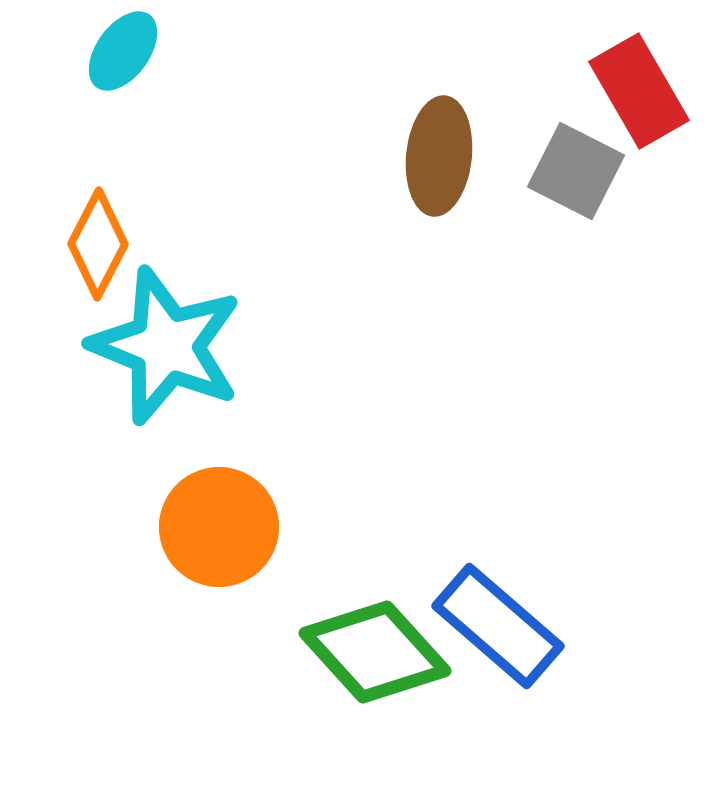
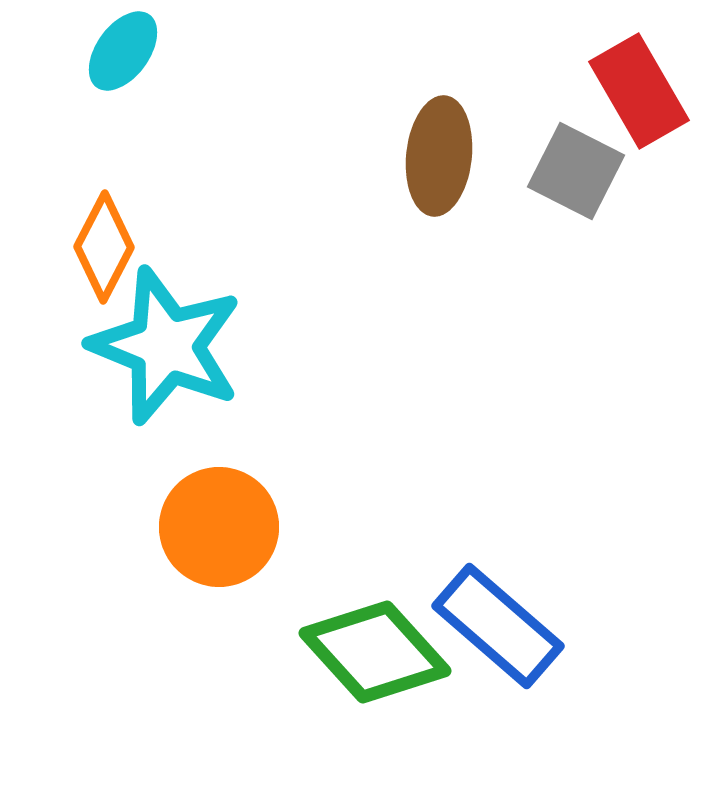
orange diamond: moved 6 px right, 3 px down
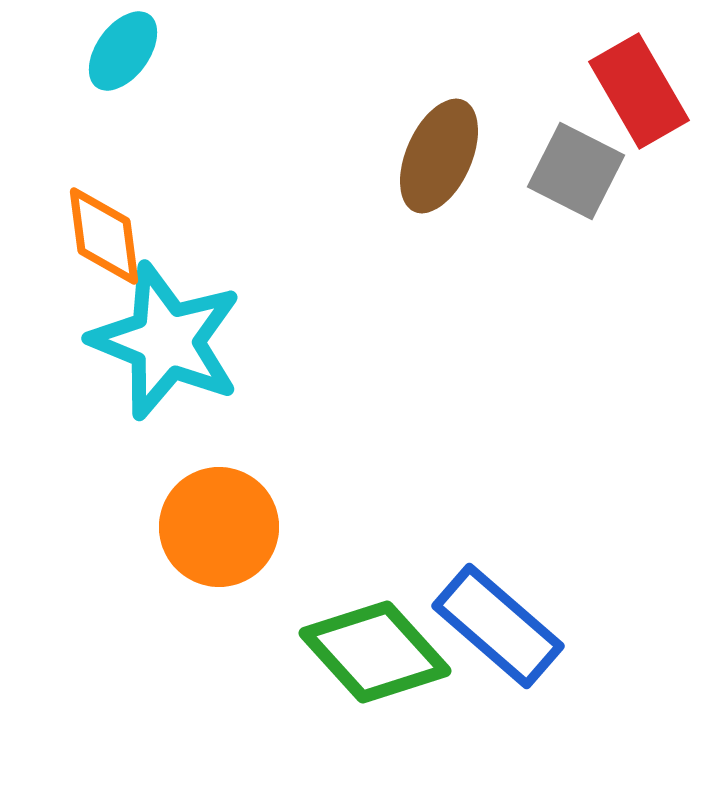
brown ellipse: rotated 18 degrees clockwise
orange diamond: moved 11 px up; rotated 35 degrees counterclockwise
cyan star: moved 5 px up
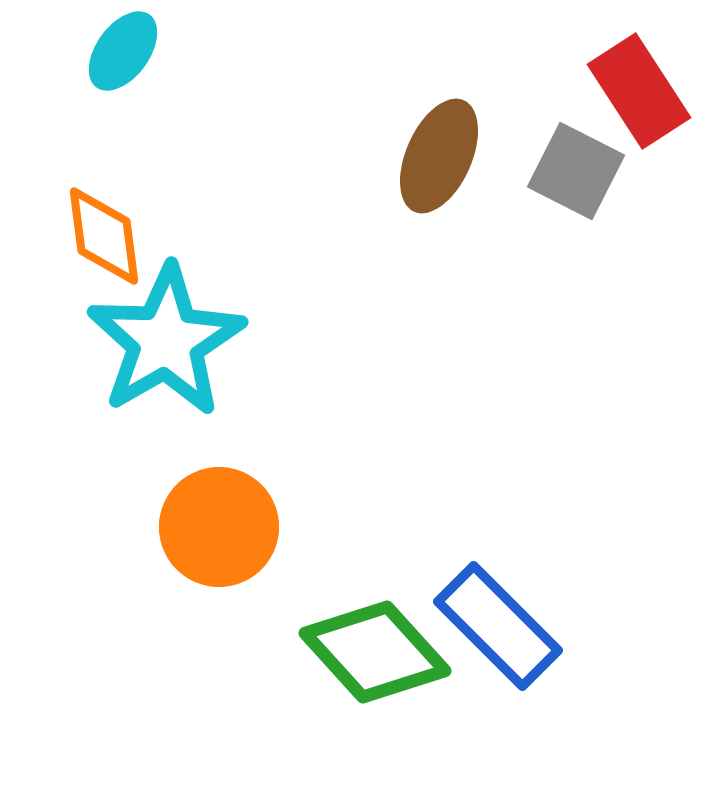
red rectangle: rotated 3 degrees counterclockwise
cyan star: rotated 20 degrees clockwise
blue rectangle: rotated 4 degrees clockwise
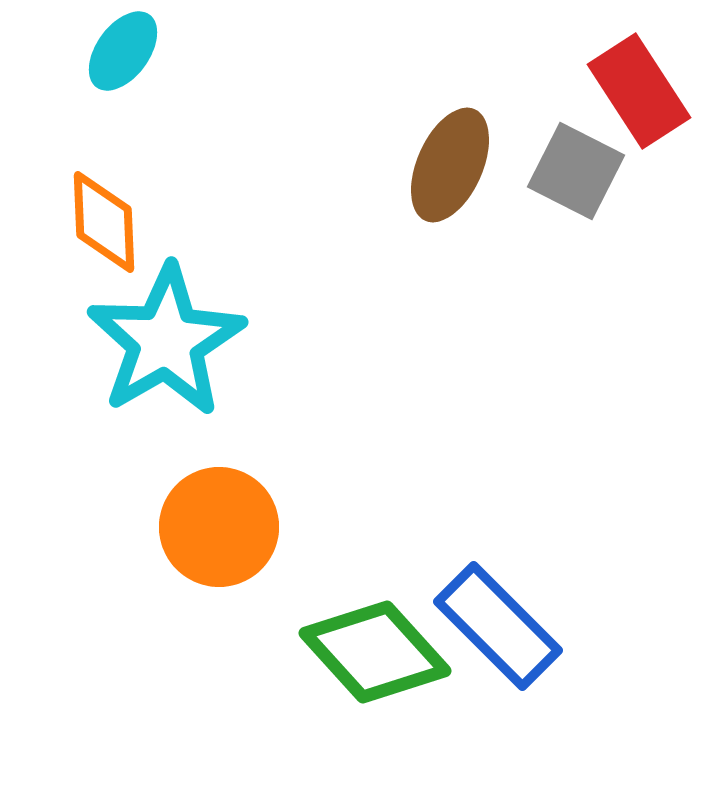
brown ellipse: moved 11 px right, 9 px down
orange diamond: moved 14 px up; rotated 5 degrees clockwise
